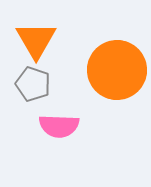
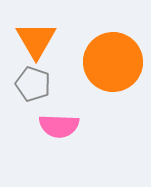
orange circle: moved 4 px left, 8 px up
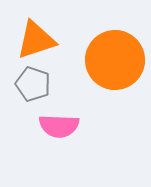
orange triangle: rotated 42 degrees clockwise
orange circle: moved 2 px right, 2 px up
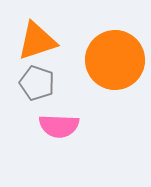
orange triangle: moved 1 px right, 1 px down
gray pentagon: moved 4 px right, 1 px up
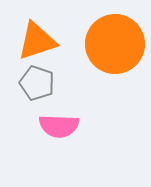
orange circle: moved 16 px up
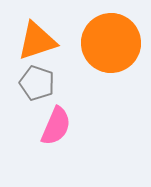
orange circle: moved 4 px left, 1 px up
pink semicircle: moved 3 px left; rotated 69 degrees counterclockwise
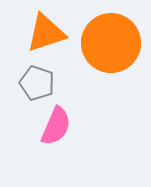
orange triangle: moved 9 px right, 8 px up
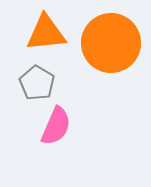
orange triangle: rotated 12 degrees clockwise
gray pentagon: rotated 12 degrees clockwise
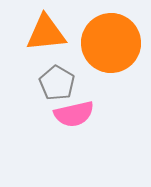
gray pentagon: moved 20 px right
pink semicircle: moved 18 px right, 12 px up; rotated 54 degrees clockwise
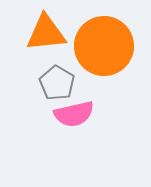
orange circle: moved 7 px left, 3 px down
